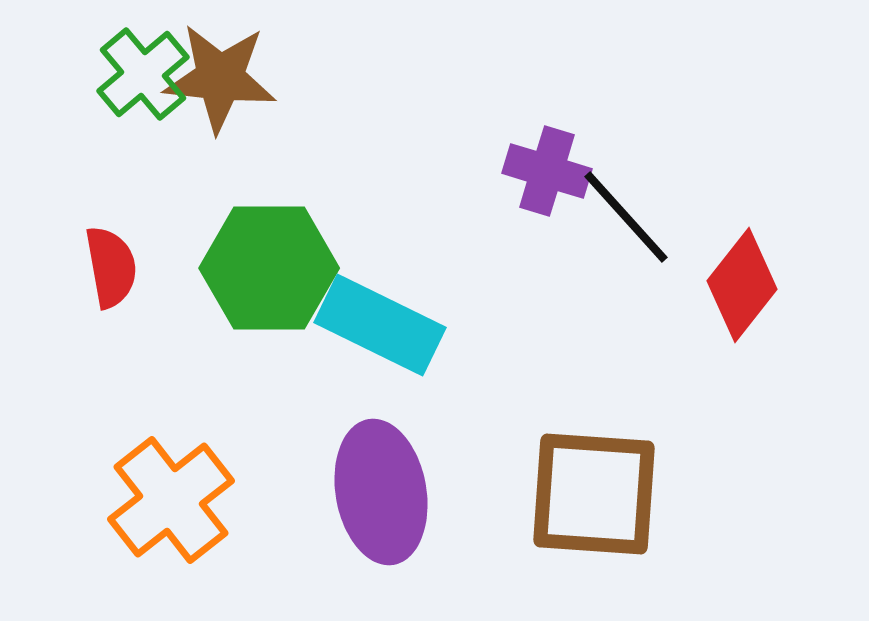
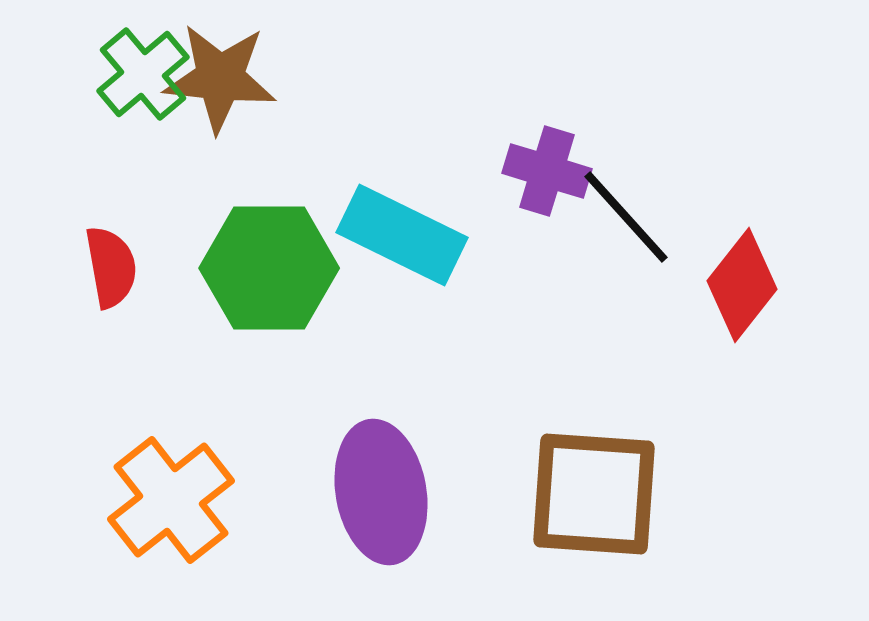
cyan rectangle: moved 22 px right, 90 px up
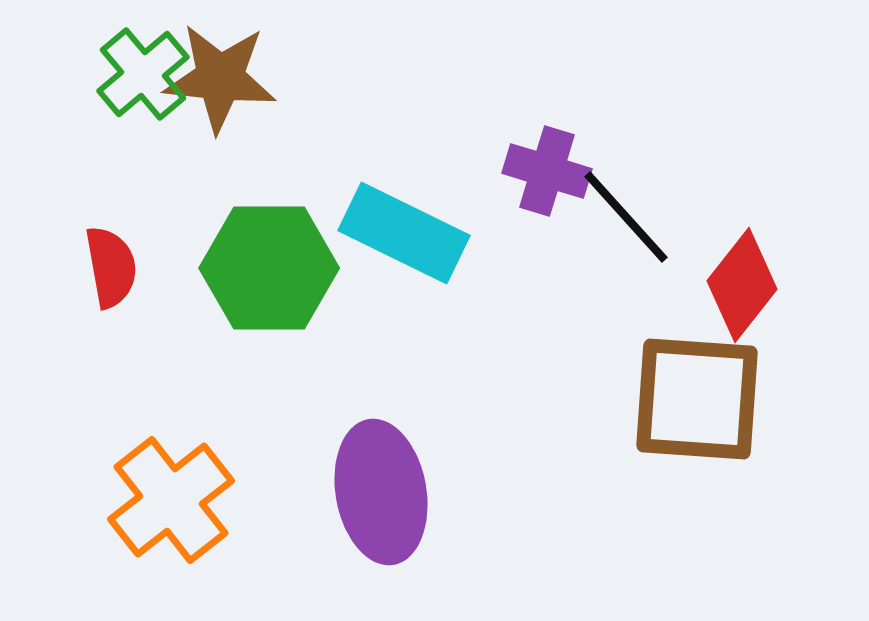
cyan rectangle: moved 2 px right, 2 px up
brown square: moved 103 px right, 95 px up
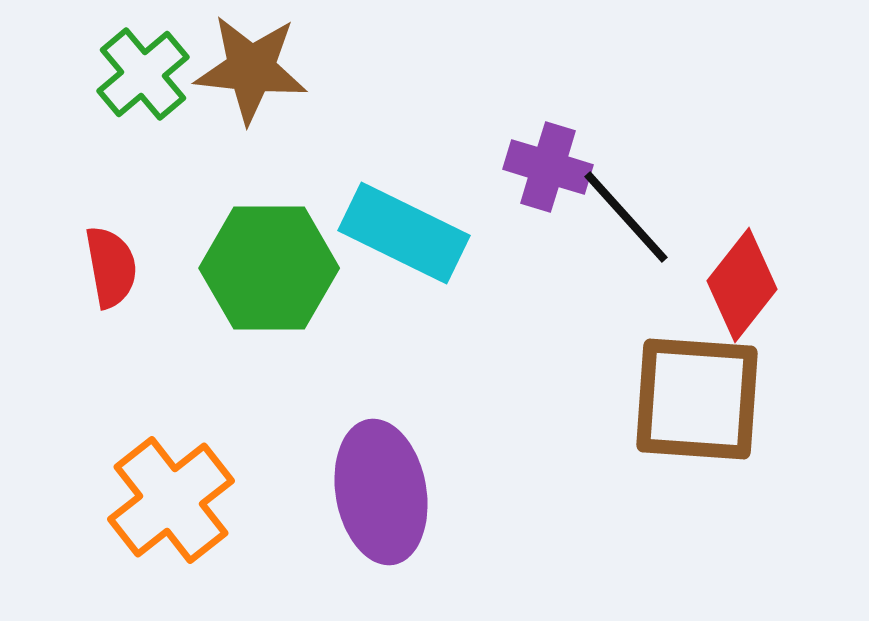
brown star: moved 31 px right, 9 px up
purple cross: moved 1 px right, 4 px up
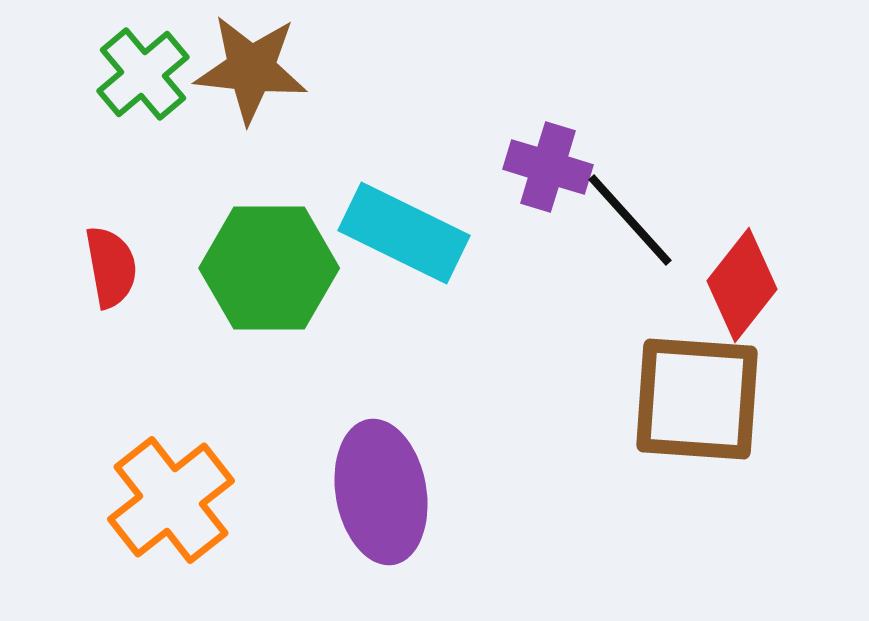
black line: moved 4 px right, 3 px down
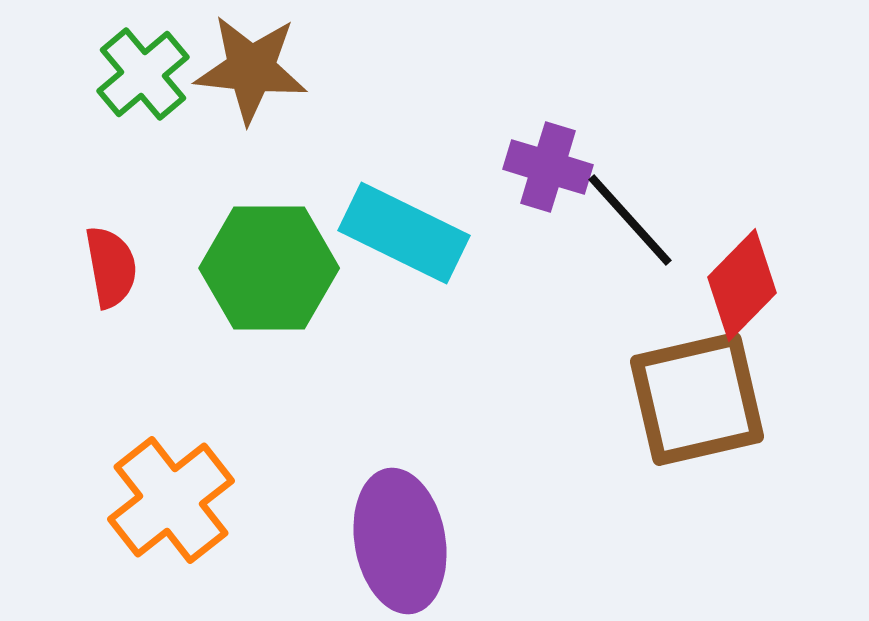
red diamond: rotated 6 degrees clockwise
brown square: rotated 17 degrees counterclockwise
purple ellipse: moved 19 px right, 49 px down
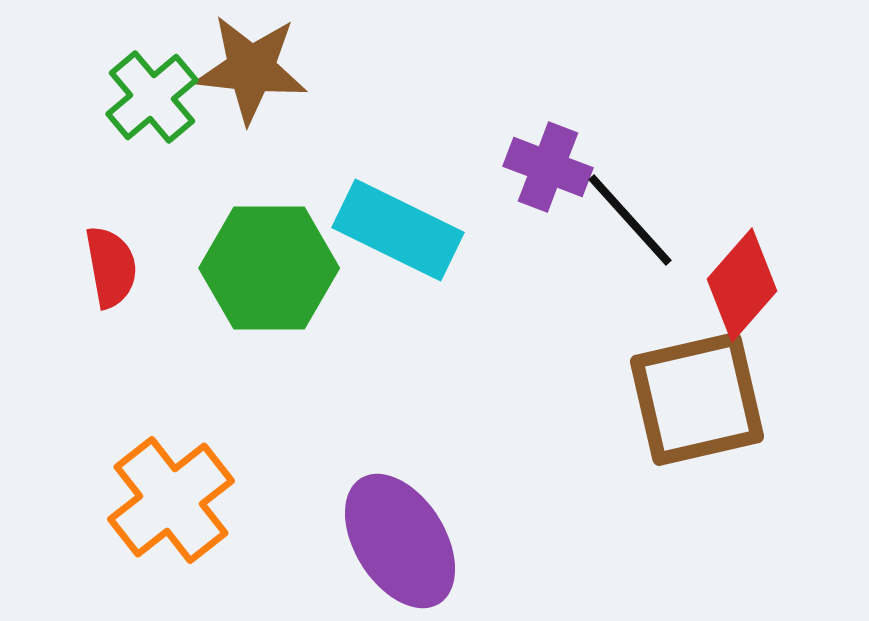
green cross: moved 9 px right, 23 px down
purple cross: rotated 4 degrees clockwise
cyan rectangle: moved 6 px left, 3 px up
red diamond: rotated 3 degrees counterclockwise
purple ellipse: rotated 22 degrees counterclockwise
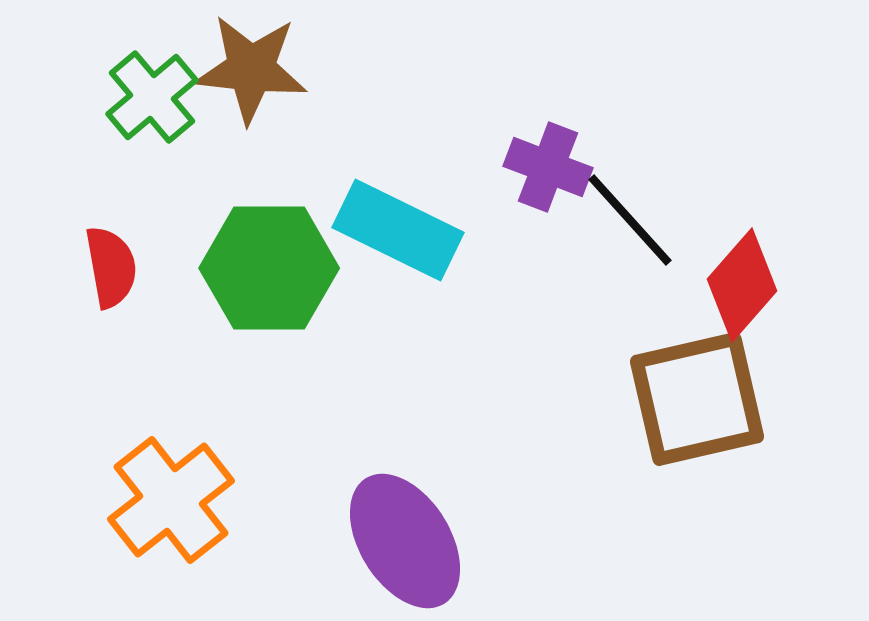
purple ellipse: moved 5 px right
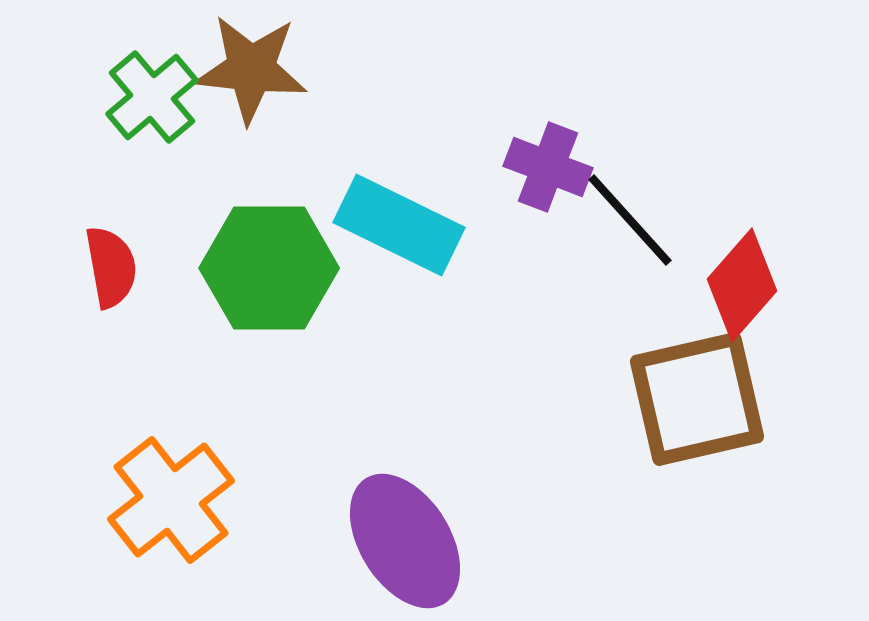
cyan rectangle: moved 1 px right, 5 px up
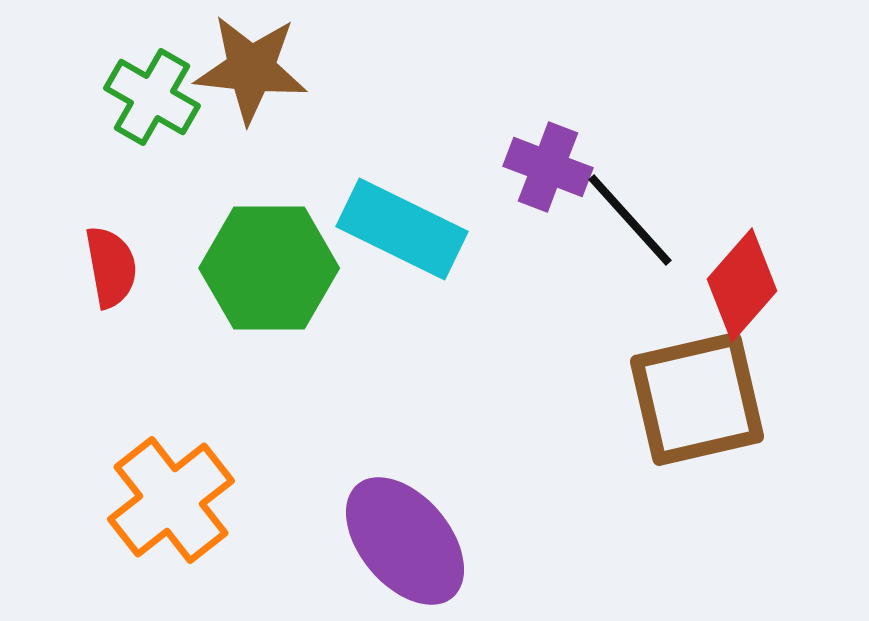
green cross: rotated 20 degrees counterclockwise
cyan rectangle: moved 3 px right, 4 px down
purple ellipse: rotated 8 degrees counterclockwise
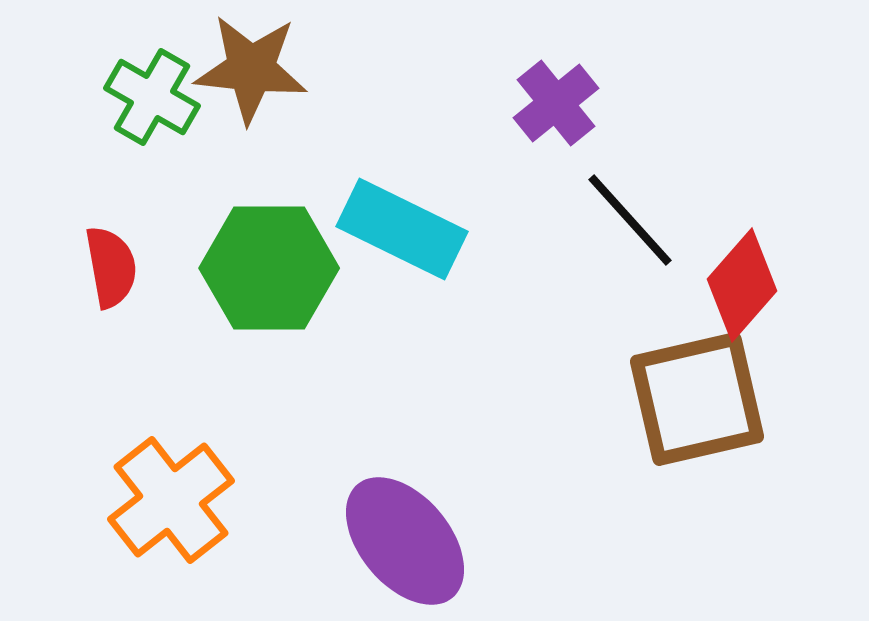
purple cross: moved 8 px right, 64 px up; rotated 30 degrees clockwise
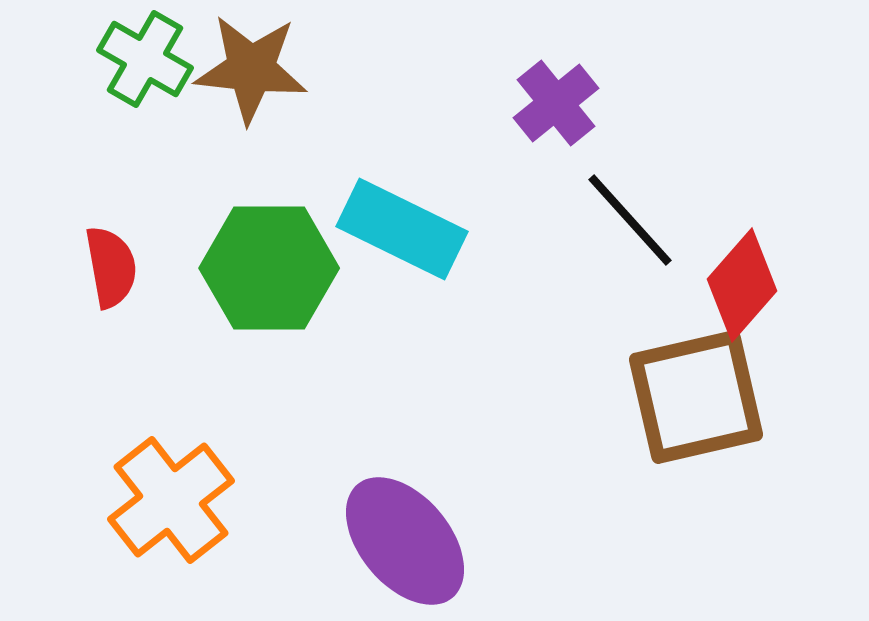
green cross: moved 7 px left, 38 px up
brown square: moved 1 px left, 2 px up
